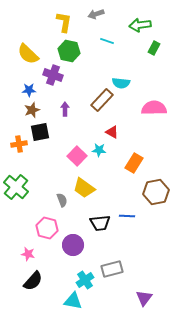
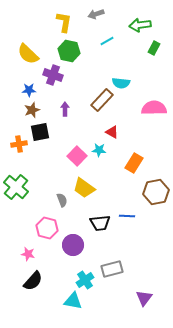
cyan line: rotated 48 degrees counterclockwise
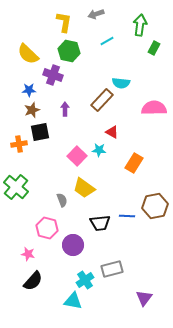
green arrow: rotated 105 degrees clockwise
brown hexagon: moved 1 px left, 14 px down
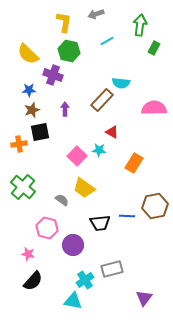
green cross: moved 7 px right
gray semicircle: rotated 32 degrees counterclockwise
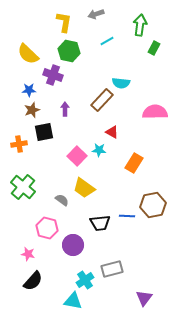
pink semicircle: moved 1 px right, 4 px down
black square: moved 4 px right
brown hexagon: moved 2 px left, 1 px up
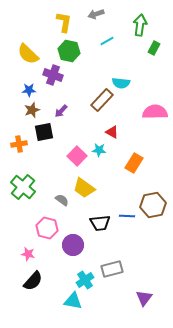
purple arrow: moved 4 px left, 2 px down; rotated 136 degrees counterclockwise
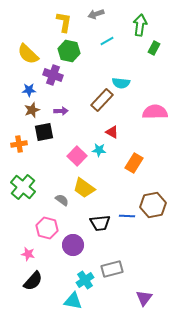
purple arrow: rotated 136 degrees counterclockwise
